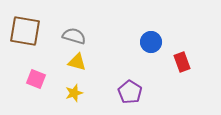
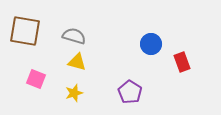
blue circle: moved 2 px down
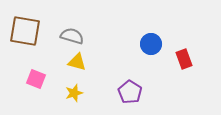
gray semicircle: moved 2 px left
red rectangle: moved 2 px right, 3 px up
